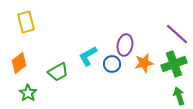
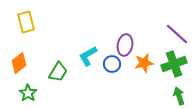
green trapezoid: rotated 30 degrees counterclockwise
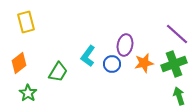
cyan L-shape: rotated 25 degrees counterclockwise
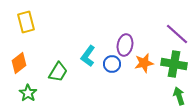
green cross: rotated 30 degrees clockwise
